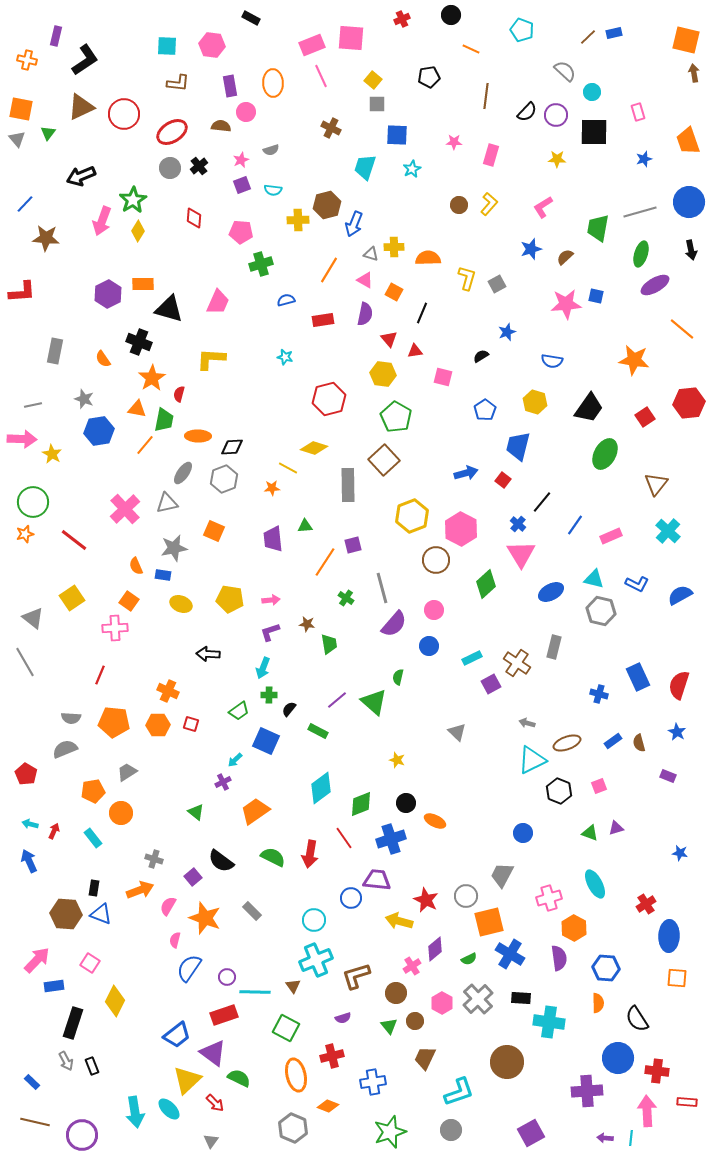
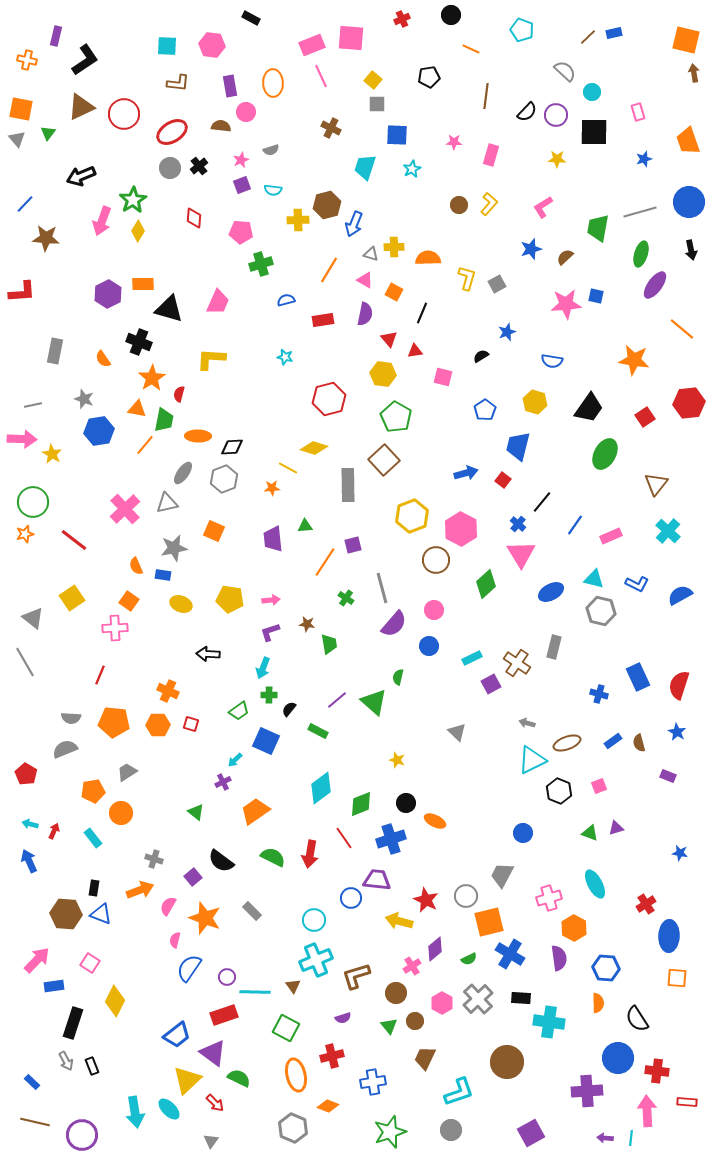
purple ellipse at (655, 285): rotated 24 degrees counterclockwise
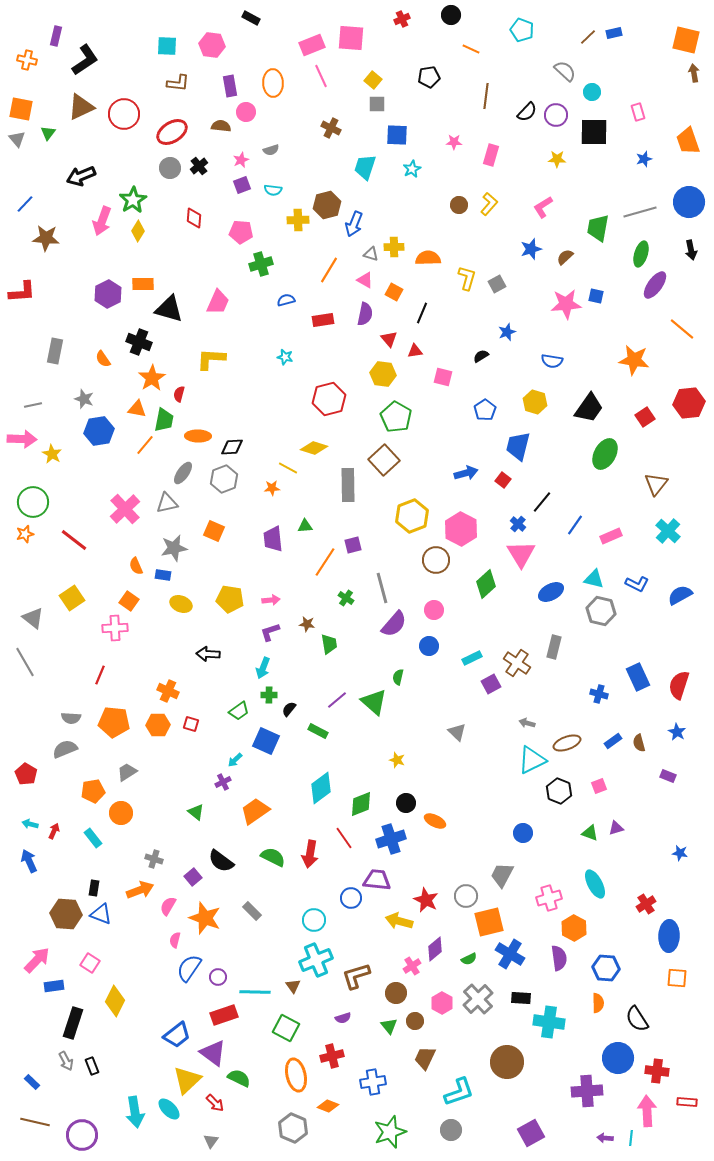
purple circle at (227, 977): moved 9 px left
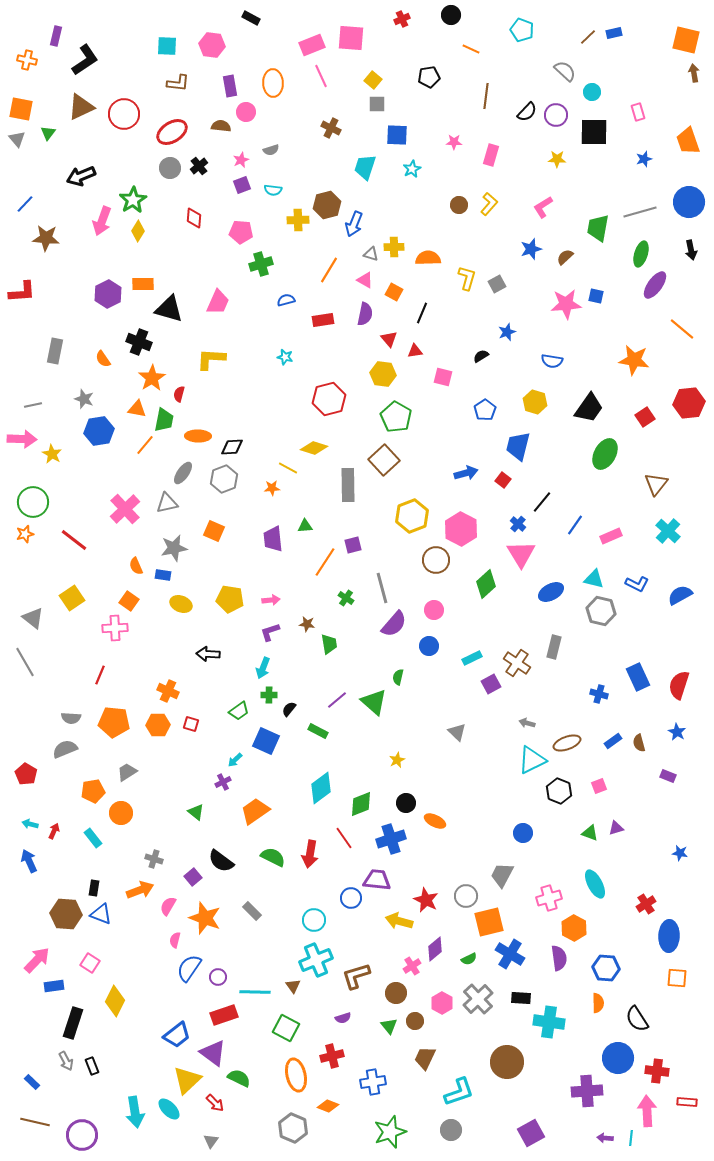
yellow star at (397, 760): rotated 28 degrees clockwise
